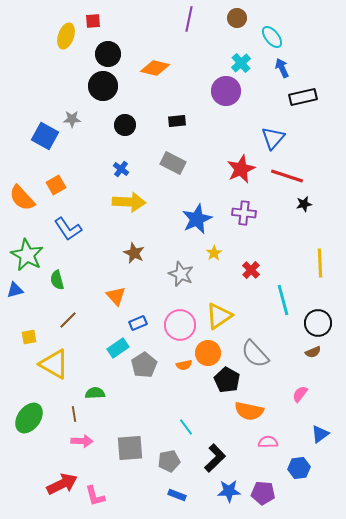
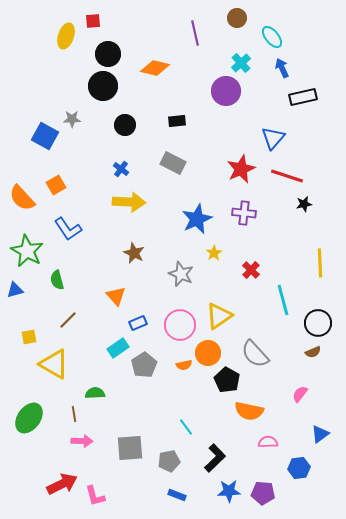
purple line at (189, 19): moved 6 px right, 14 px down; rotated 25 degrees counterclockwise
green star at (27, 255): moved 4 px up
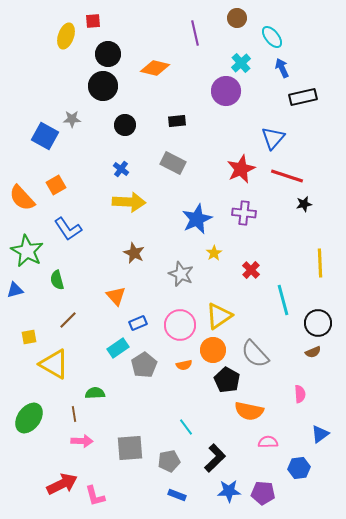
orange circle at (208, 353): moved 5 px right, 3 px up
pink semicircle at (300, 394): rotated 138 degrees clockwise
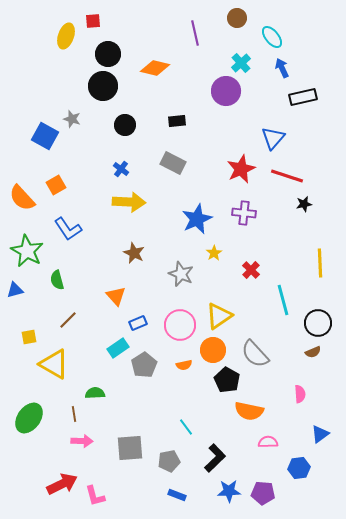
gray star at (72, 119): rotated 18 degrees clockwise
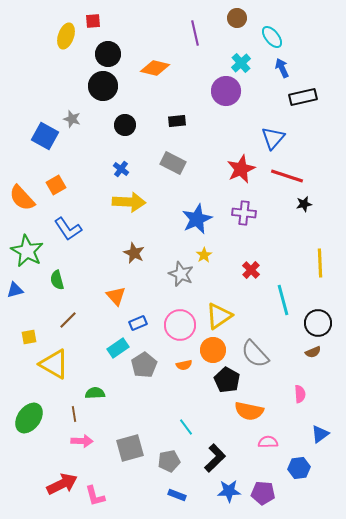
yellow star at (214, 253): moved 10 px left, 2 px down
gray square at (130, 448): rotated 12 degrees counterclockwise
